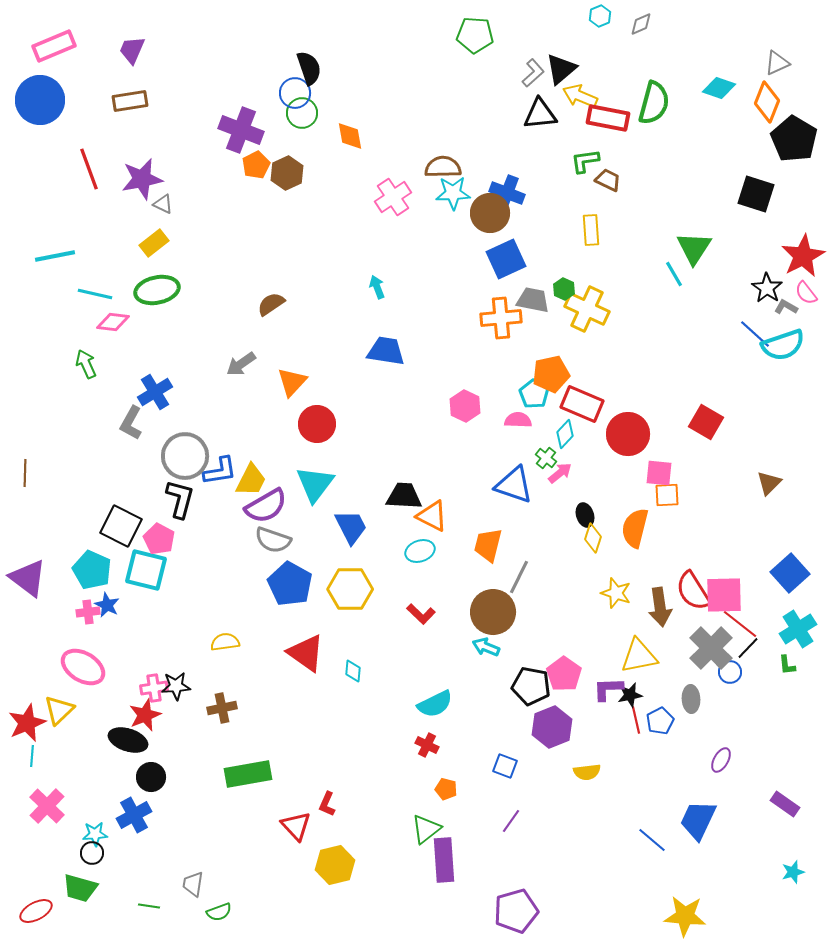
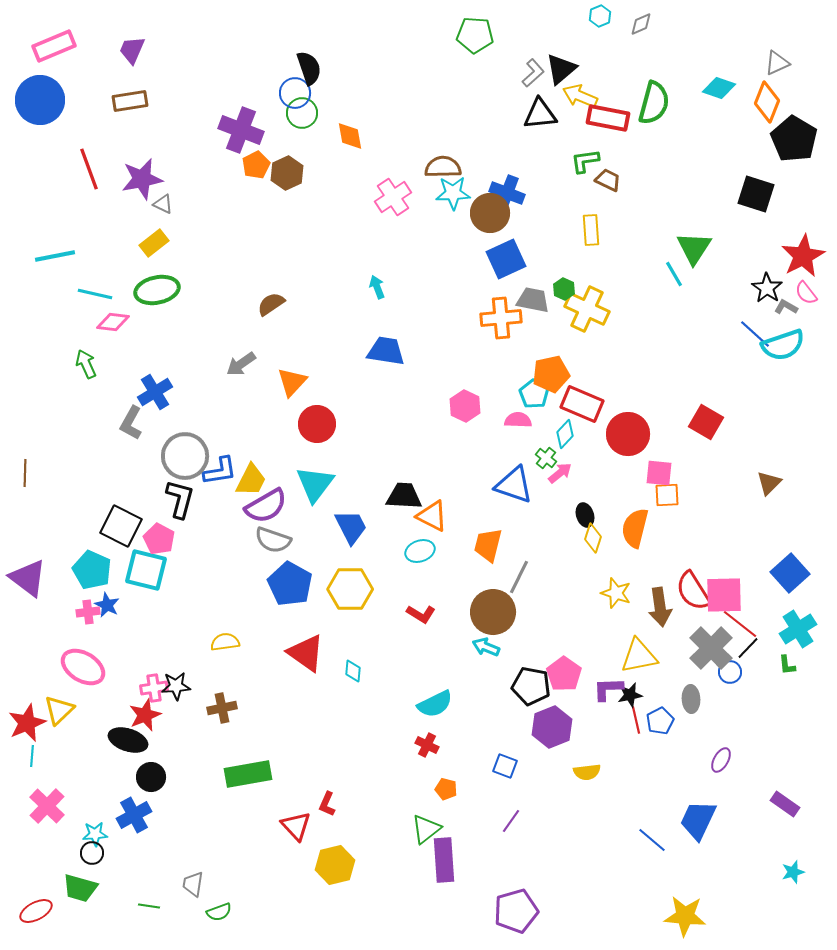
red L-shape at (421, 614): rotated 12 degrees counterclockwise
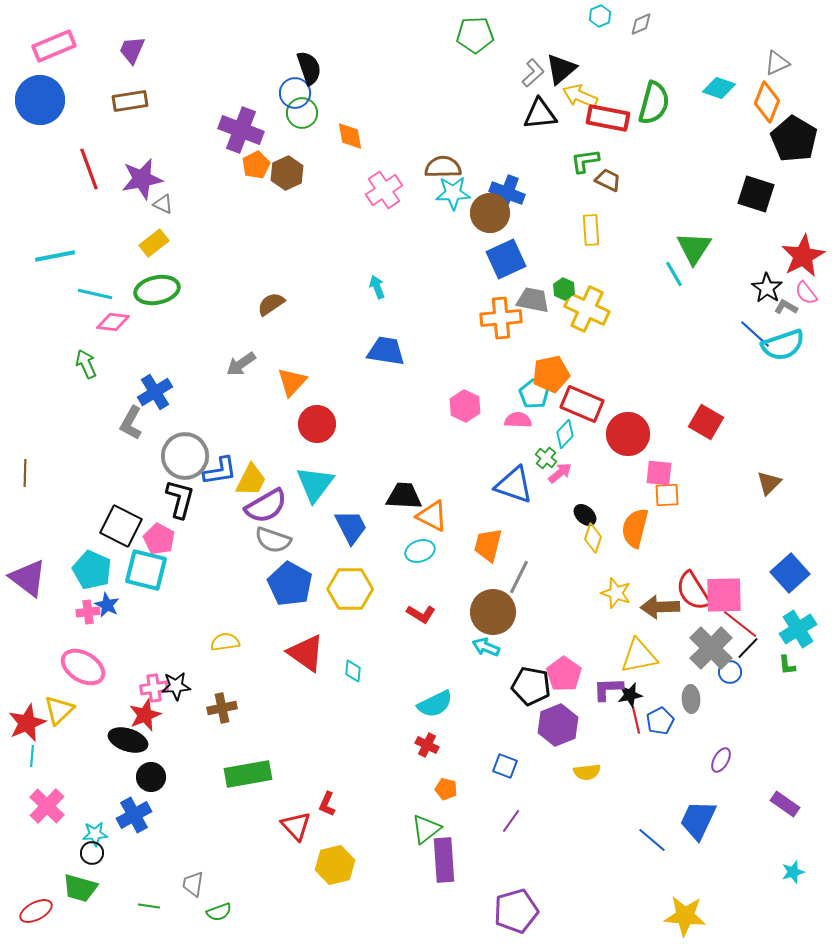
green pentagon at (475, 35): rotated 6 degrees counterclockwise
pink cross at (393, 197): moved 9 px left, 7 px up
black ellipse at (585, 515): rotated 30 degrees counterclockwise
brown arrow at (660, 607): rotated 96 degrees clockwise
purple hexagon at (552, 727): moved 6 px right, 2 px up
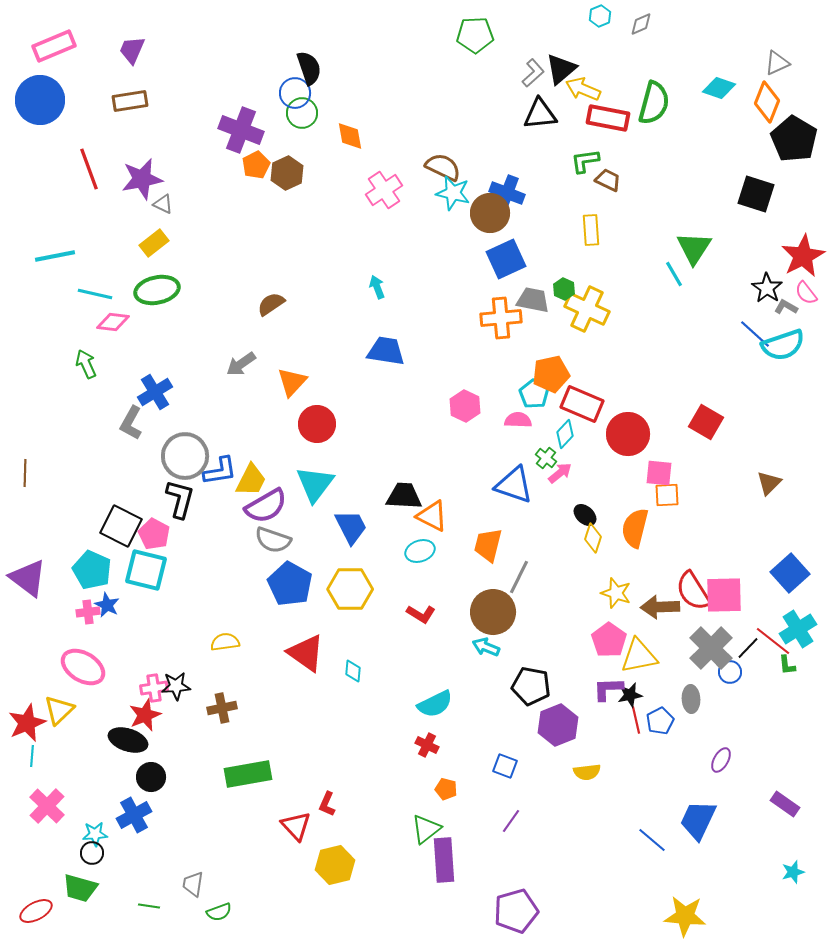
yellow arrow at (580, 96): moved 3 px right, 7 px up
brown semicircle at (443, 167): rotated 27 degrees clockwise
cyan star at (453, 193): rotated 16 degrees clockwise
pink pentagon at (159, 539): moved 5 px left, 5 px up
red line at (740, 624): moved 33 px right, 17 px down
pink pentagon at (564, 674): moved 45 px right, 34 px up
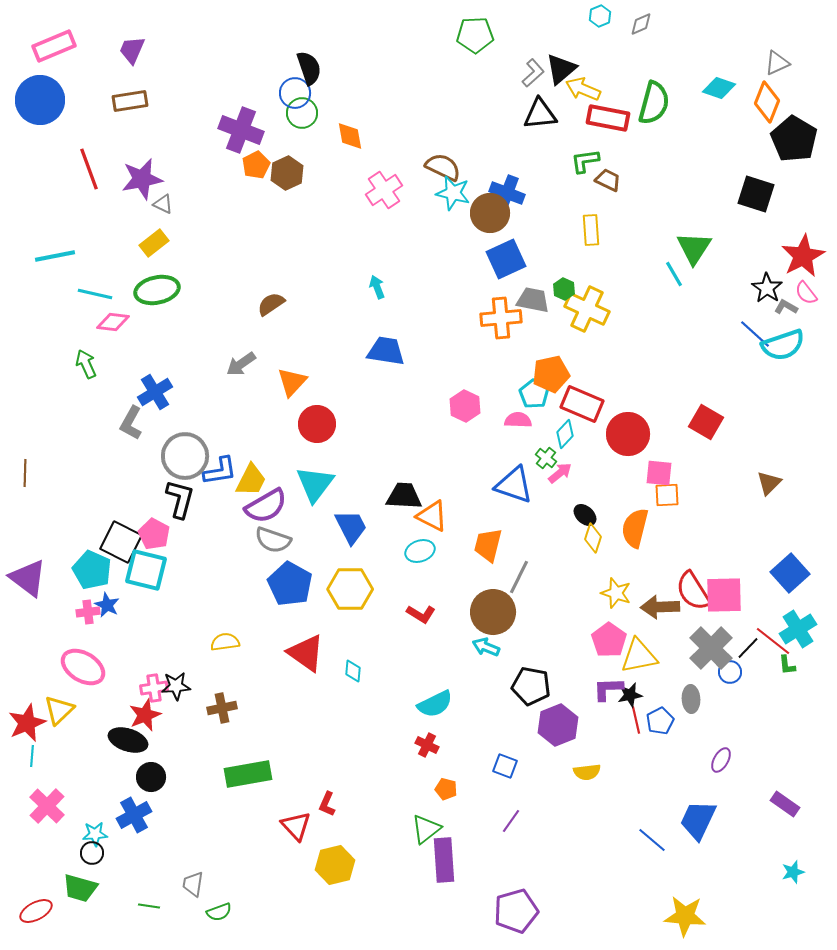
black square at (121, 526): moved 16 px down
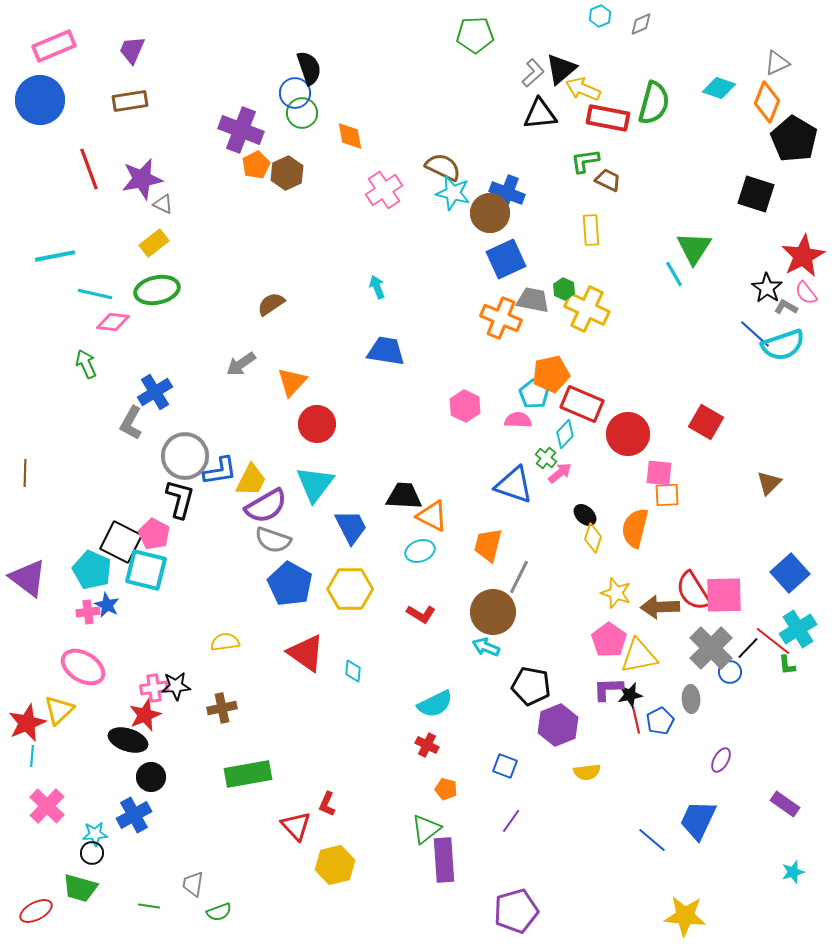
orange cross at (501, 318): rotated 27 degrees clockwise
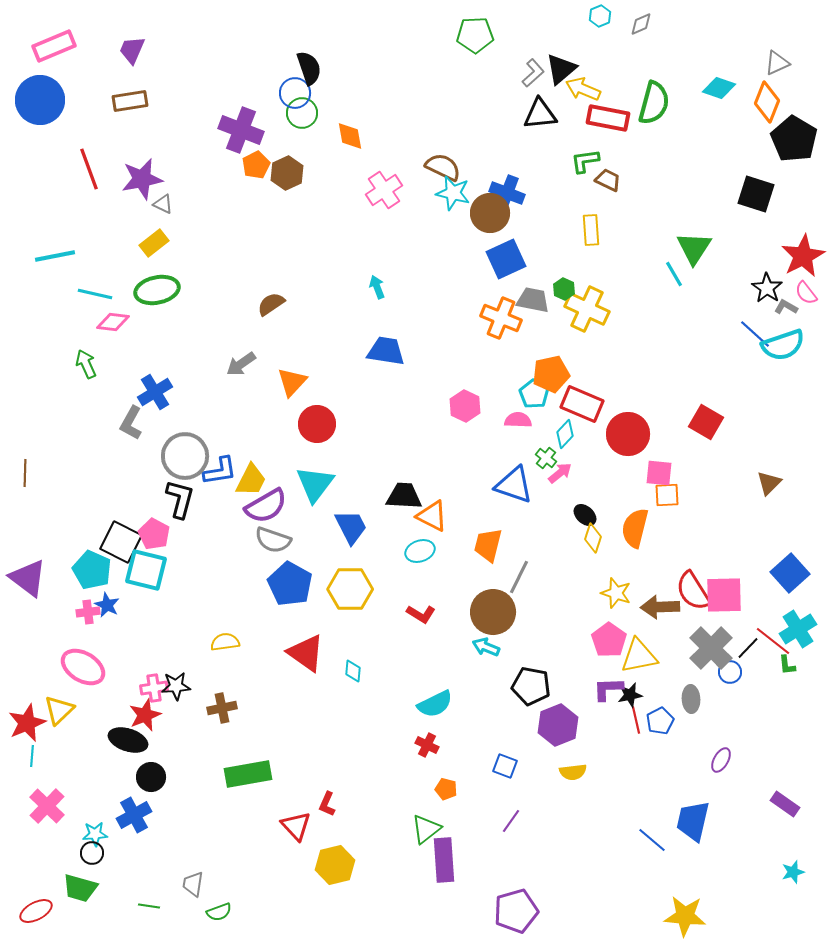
yellow semicircle at (587, 772): moved 14 px left
blue trapezoid at (698, 820): moved 5 px left, 1 px down; rotated 12 degrees counterclockwise
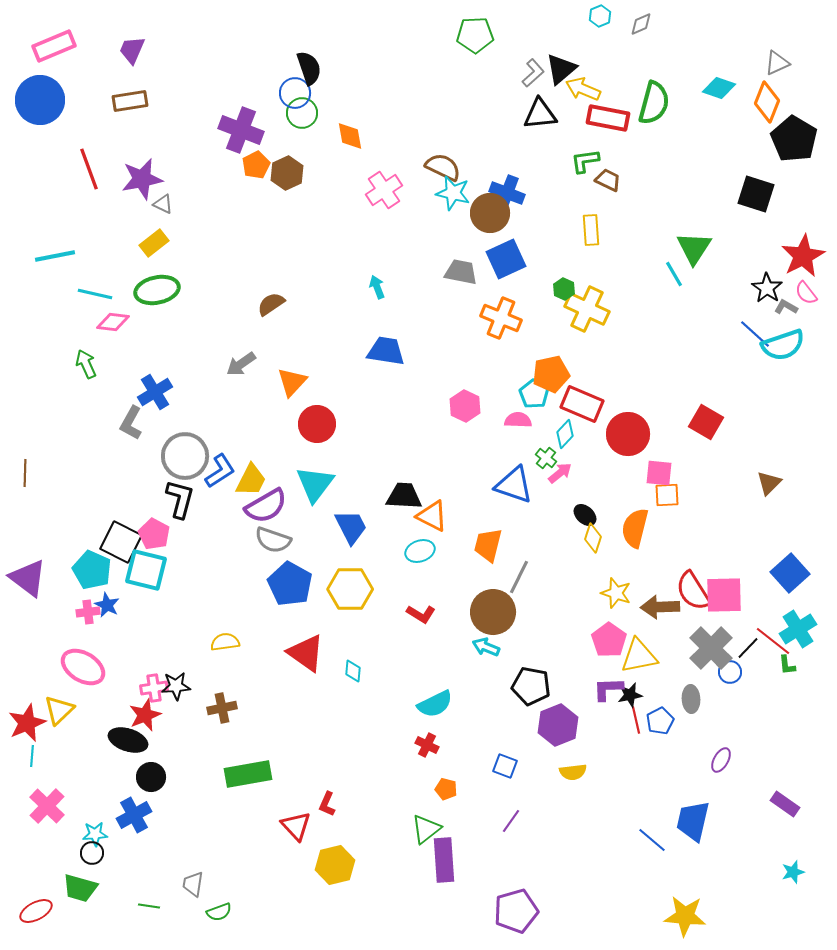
gray trapezoid at (533, 300): moved 72 px left, 28 px up
blue L-shape at (220, 471): rotated 24 degrees counterclockwise
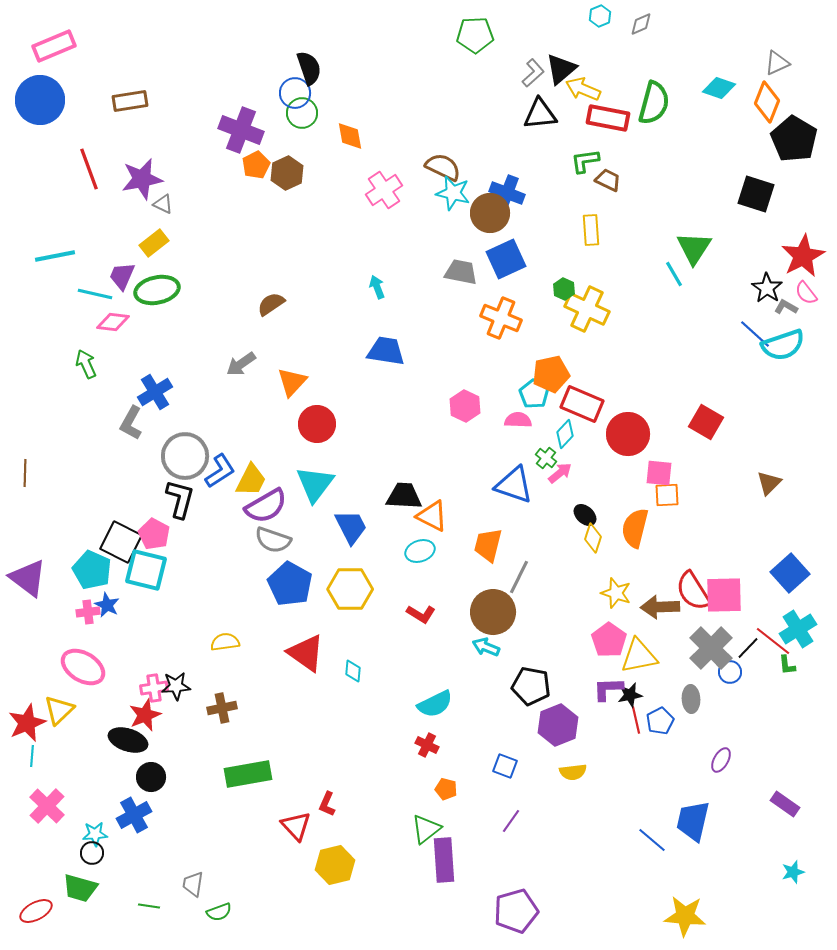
purple trapezoid at (132, 50): moved 10 px left, 226 px down
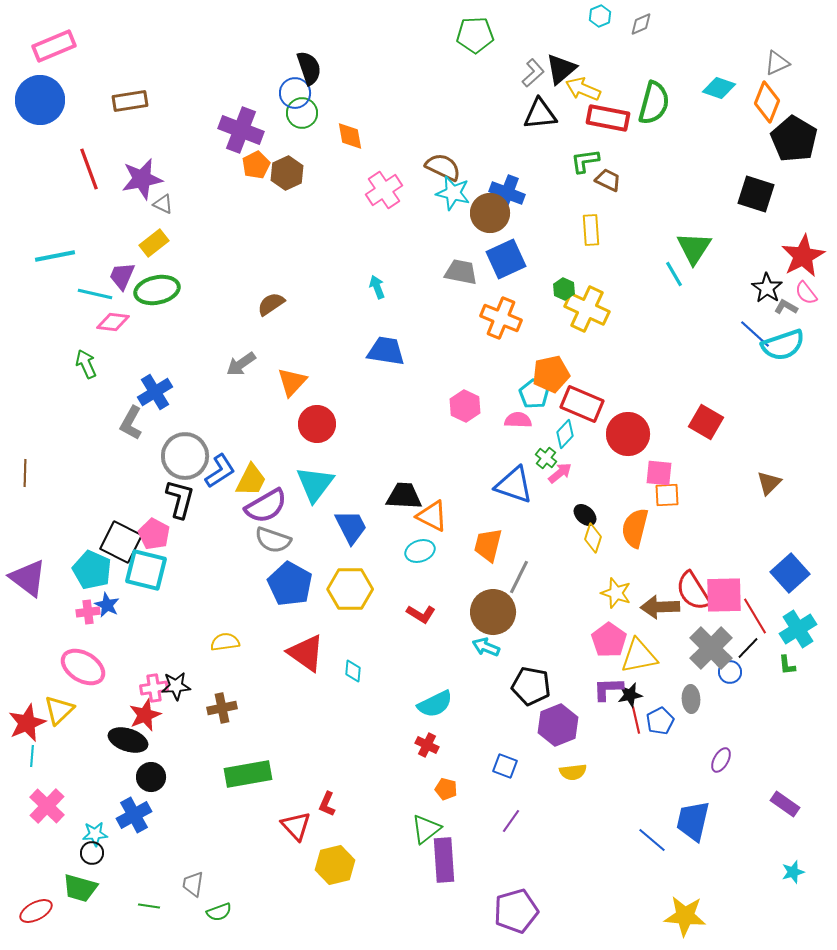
red line at (773, 641): moved 18 px left, 25 px up; rotated 21 degrees clockwise
